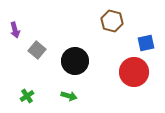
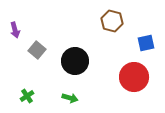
red circle: moved 5 px down
green arrow: moved 1 px right, 2 px down
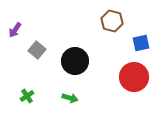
purple arrow: rotated 49 degrees clockwise
blue square: moved 5 px left
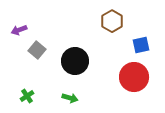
brown hexagon: rotated 15 degrees clockwise
purple arrow: moved 4 px right; rotated 35 degrees clockwise
blue square: moved 2 px down
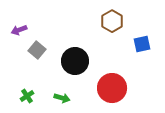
blue square: moved 1 px right, 1 px up
red circle: moved 22 px left, 11 px down
green arrow: moved 8 px left
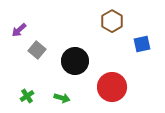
purple arrow: rotated 21 degrees counterclockwise
red circle: moved 1 px up
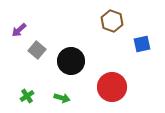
brown hexagon: rotated 10 degrees counterclockwise
black circle: moved 4 px left
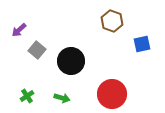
red circle: moved 7 px down
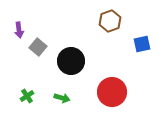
brown hexagon: moved 2 px left; rotated 20 degrees clockwise
purple arrow: rotated 56 degrees counterclockwise
gray square: moved 1 px right, 3 px up
red circle: moved 2 px up
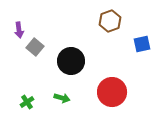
gray square: moved 3 px left
green cross: moved 6 px down
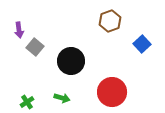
blue square: rotated 30 degrees counterclockwise
